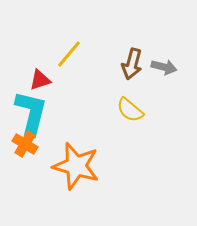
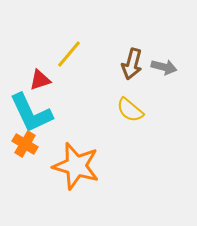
cyan L-shape: rotated 141 degrees clockwise
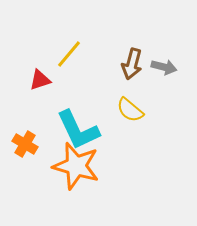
cyan L-shape: moved 47 px right, 17 px down
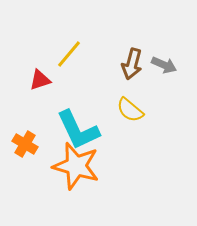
gray arrow: moved 2 px up; rotated 10 degrees clockwise
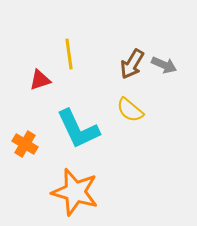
yellow line: rotated 48 degrees counterclockwise
brown arrow: rotated 16 degrees clockwise
cyan L-shape: moved 1 px up
orange star: moved 1 px left, 26 px down
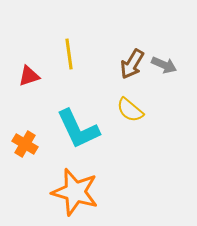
red triangle: moved 11 px left, 4 px up
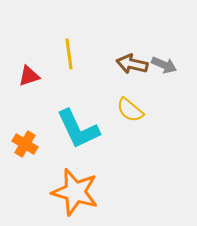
brown arrow: rotated 72 degrees clockwise
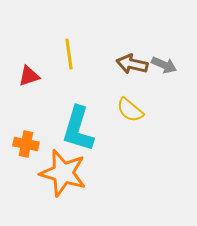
cyan L-shape: rotated 42 degrees clockwise
orange cross: moved 1 px right; rotated 20 degrees counterclockwise
orange star: moved 12 px left, 19 px up
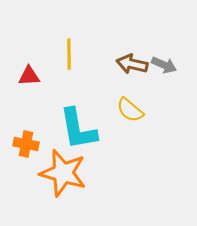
yellow line: rotated 8 degrees clockwise
red triangle: rotated 15 degrees clockwise
cyan L-shape: rotated 27 degrees counterclockwise
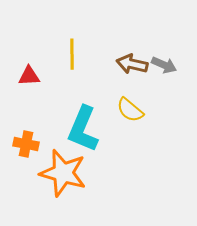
yellow line: moved 3 px right
cyan L-shape: moved 5 px right; rotated 33 degrees clockwise
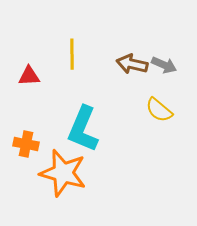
yellow semicircle: moved 29 px right
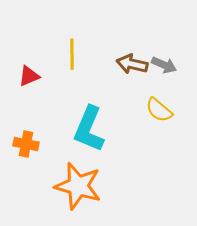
red triangle: rotated 20 degrees counterclockwise
cyan L-shape: moved 6 px right
orange star: moved 15 px right, 13 px down
